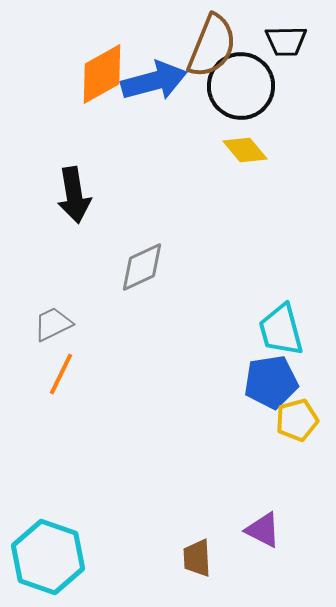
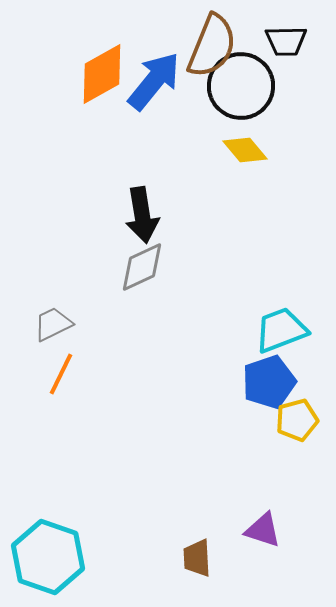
blue arrow: rotated 36 degrees counterclockwise
black arrow: moved 68 px right, 20 px down
cyan trapezoid: rotated 84 degrees clockwise
blue pentagon: moved 2 px left; rotated 10 degrees counterclockwise
purple triangle: rotated 9 degrees counterclockwise
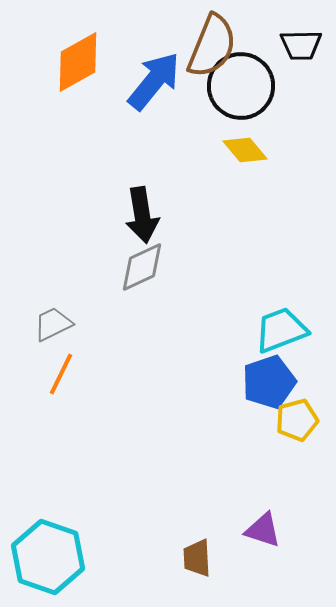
black trapezoid: moved 15 px right, 4 px down
orange diamond: moved 24 px left, 12 px up
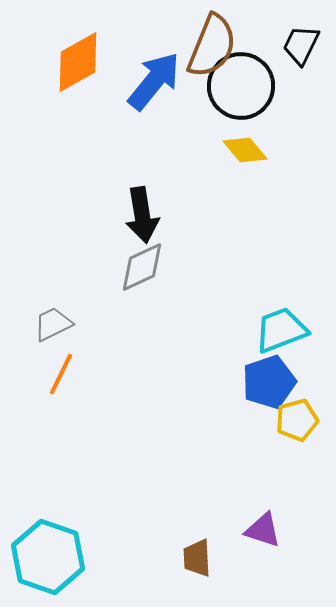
black trapezoid: rotated 117 degrees clockwise
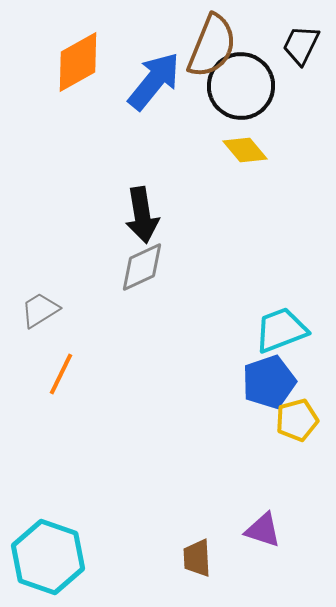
gray trapezoid: moved 13 px left, 14 px up; rotated 6 degrees counterclockwise
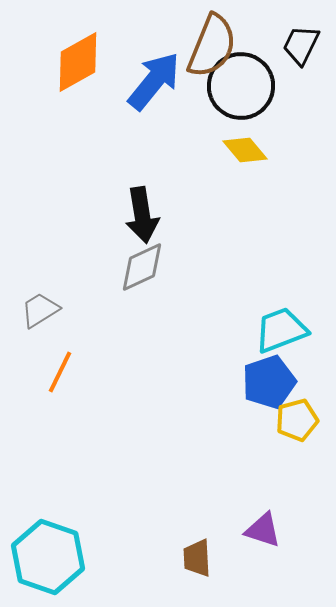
orange line: moved 1 px left, 2 px up
